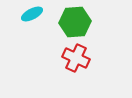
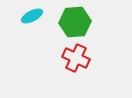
cyan ellipse: moved 2 px down
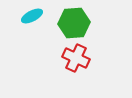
green hexagon: moved 1 px left, 1 px down
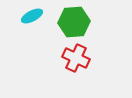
green hexagon: moved 1 px up
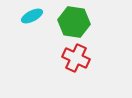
green hexagon: rotated 12 degrees clockwise
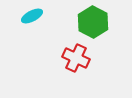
green hexagon: moved 19 px right; rotated 20 degrees clockwise
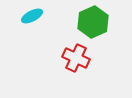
green hexagon: rotated 8 degrees clockwise
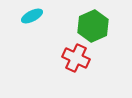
green hexagon: moved 4 px down
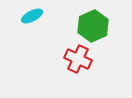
red cross: moved 2 px right, 1 px down
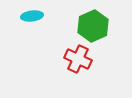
cyan ellipse: rotated 20 degrees clockwise
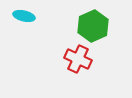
cyan ellipse: moved 8 px left; rotated 20 degrees clockwise
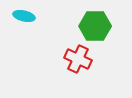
green hexagon: moved 2 px right; rotated 24 degrees clockwise
